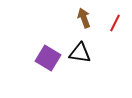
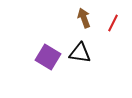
red line: moved 2 px left
purple square: moved 1 px up
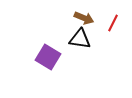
brown arrow: rotated 132 degrees clockwise
black triangle: moved 14 px up
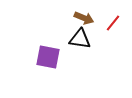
red line: rotated 12 degrees clockwise
purple square: rotated 20 degrees counterclockwise
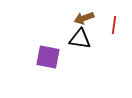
brown arrow: rotated 138 degrees clockwise
red line: moved 1 px right, 2 px down; rotated 30 degrees counterclockwise
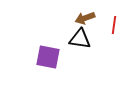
brown arrow: moved 1 px right
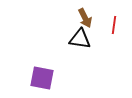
brown arrow: rotated 96 degrees counterclockwise
purple square: moved 6 px left, 21 px down
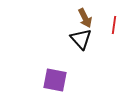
black triangle: moved 1 px right; rotated 40 degrees clockwise
purple square: moved 13 px right, 2 px down
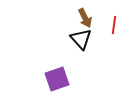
purple square: moved 2 px right, 1 px up; rotated 30 degrees counterclockwise
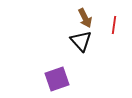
black triangle: moved 2 px down
